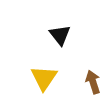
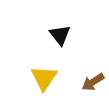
brown arrow: rotated 105 degrees counterclockwise
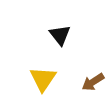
yellow triangle: moved 1 px left, 1 px down
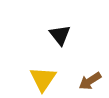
brown arrow: moved 3 px left, 1 px up
